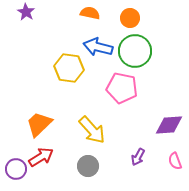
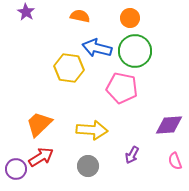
orange semicircle: moved 10 px left, 3 px down
blue arrow: moved 1 px left, 1 px down
yellow arrow: rotated 44 degrees counterclockwise
purple arrow: moved 6 px left, 2 px up
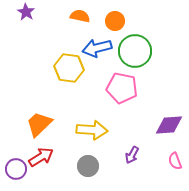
orange circle: moved 15 px left, 3 px down
blue arrow: rotated 28 degrees counterclockwise
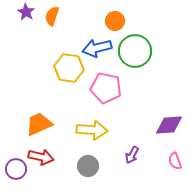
orange semicircle: moved 28 px left; rotated 84 degrees counterclockwise
pink pentagon: moved 16 px left
orange trapezoid: rotated 20 degrees clockwise
red arrow: rotated 45 degrees clockwise
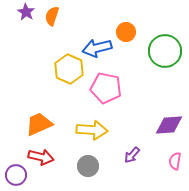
orange circle: moved 11 px right, 11 px down
green circle: moved 30 px right
yellow hexagon: moved 1 px down; rotated 16 degrees clockwise
purple arrow: rotated 12 degrees clockwise
pink semicircle: rotated 30 degrees clockwise
purple circle: moved 6 px down
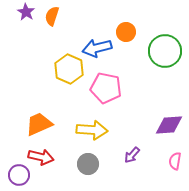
gray circle: moved 2 px up
purple circle: moved 3 px right
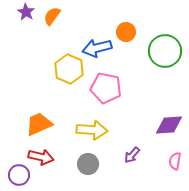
orange semicircle: rotated 18 degrees clockwise
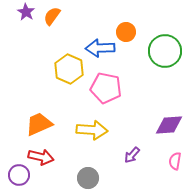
blue arrow: moved 3 px right; rotated 12 degrees clockwise
gray circle: moved 14 px down
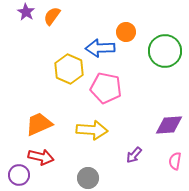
purple arrow: moved 2 px right
